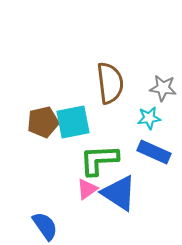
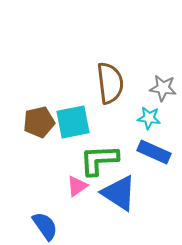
cyan star: rotated 15 degrees clockwise
brown pentagon: moved 4 px left
pink triangle: moved 10 px left, 3 px up
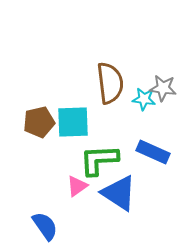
cyan star: moved 5 px left, 19 px up
cyan square: rotated 9 degrees clockwise
blue rectangle: moved 1 px left
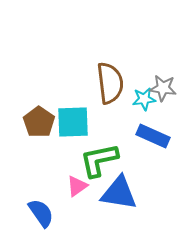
cyan star: rotated 15 degrees counterclockwise
brown pentagon: rotated 24 degrees counterclockwise
blue rectangle: moved 16 px up
green L-shape: rotated 9 degrees counterclockwise
blue triangle: rotated 24 degrees counterclockwise
blue semicircle: moved 4 px left, 13 px up
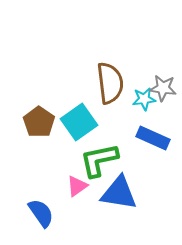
cyan square: moved 6 px right; rotated 33 degrees counterclockwise
blue rectangle: moved 2 px down
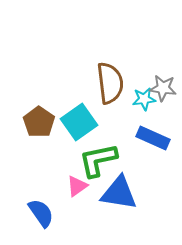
green L-shape: moved 1 px left
